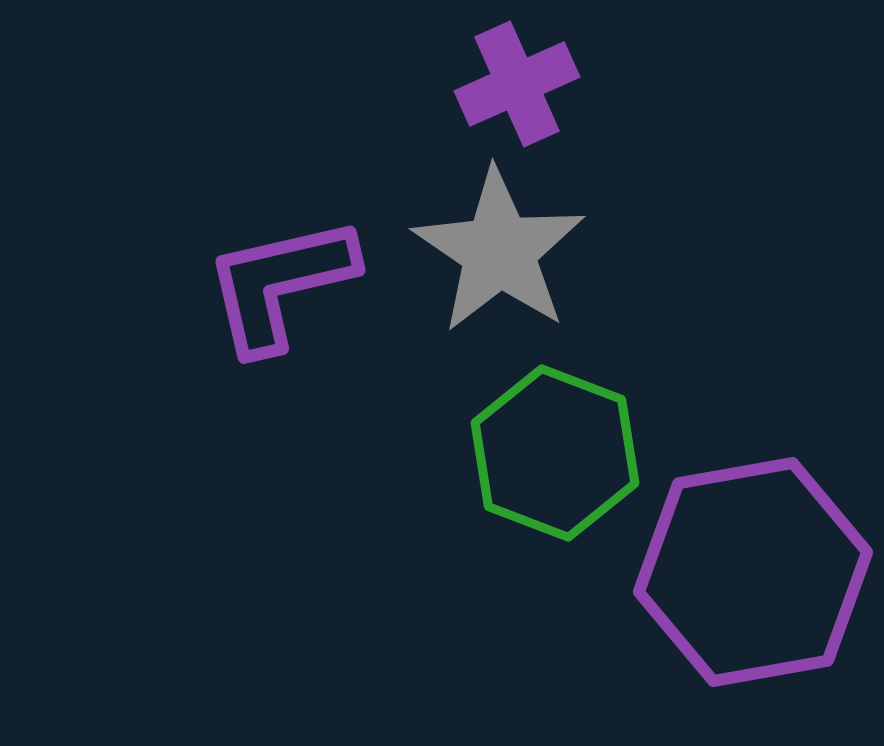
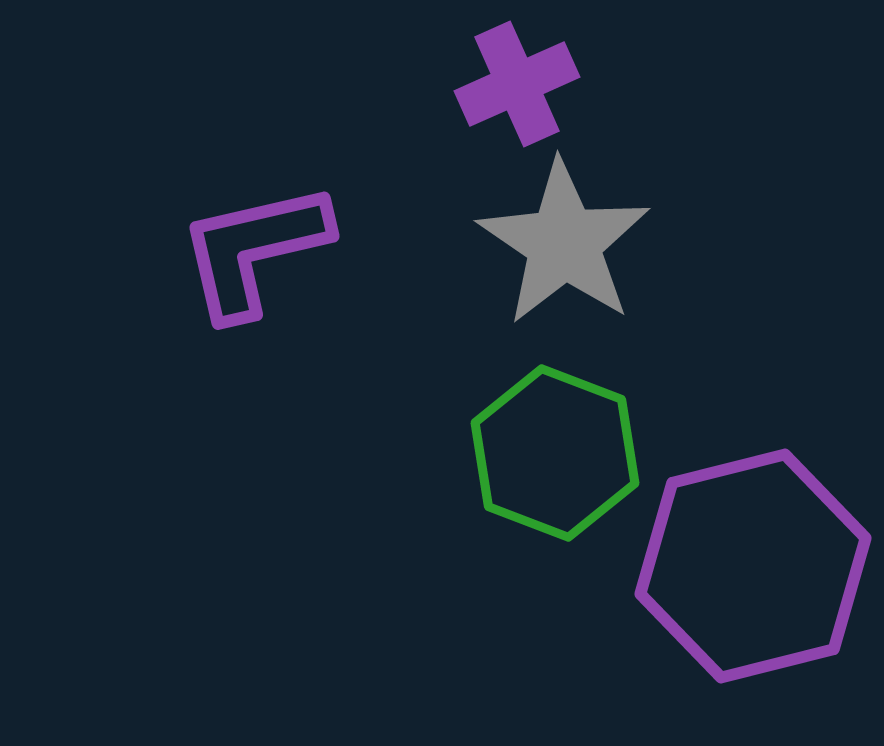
gray star: moved 65 px right, 8 px up
purple L-shape: moved 26 px left, 34 px up
purple hexagon: moved 6 px up; rotated 4 degrees counterclockwise
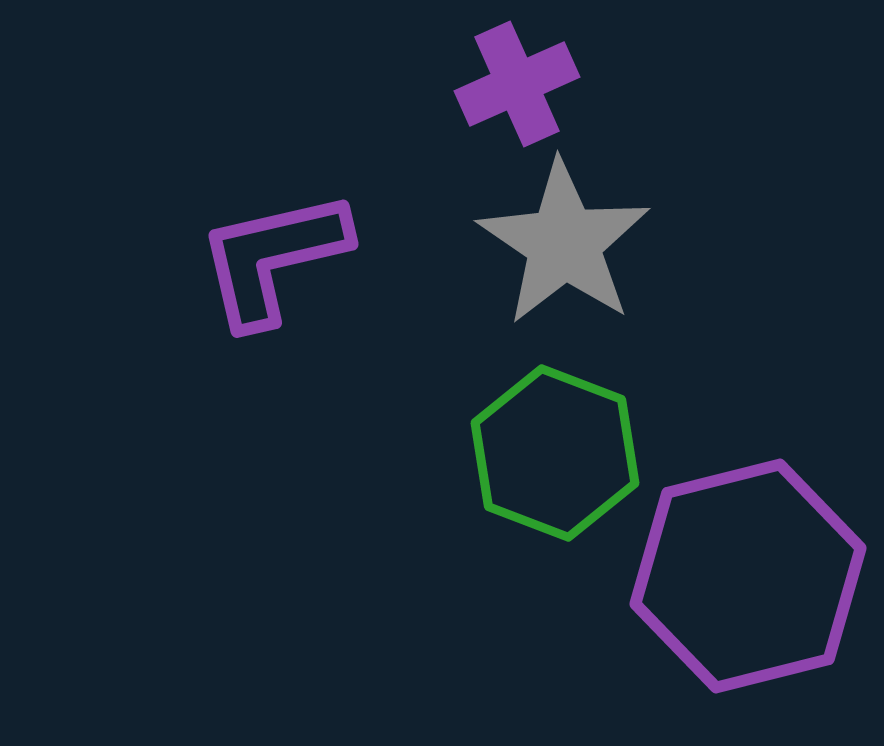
purple L-shape: moved 19 px right, 8 px down
purple hexagon: moved 5 px left, 10 px down
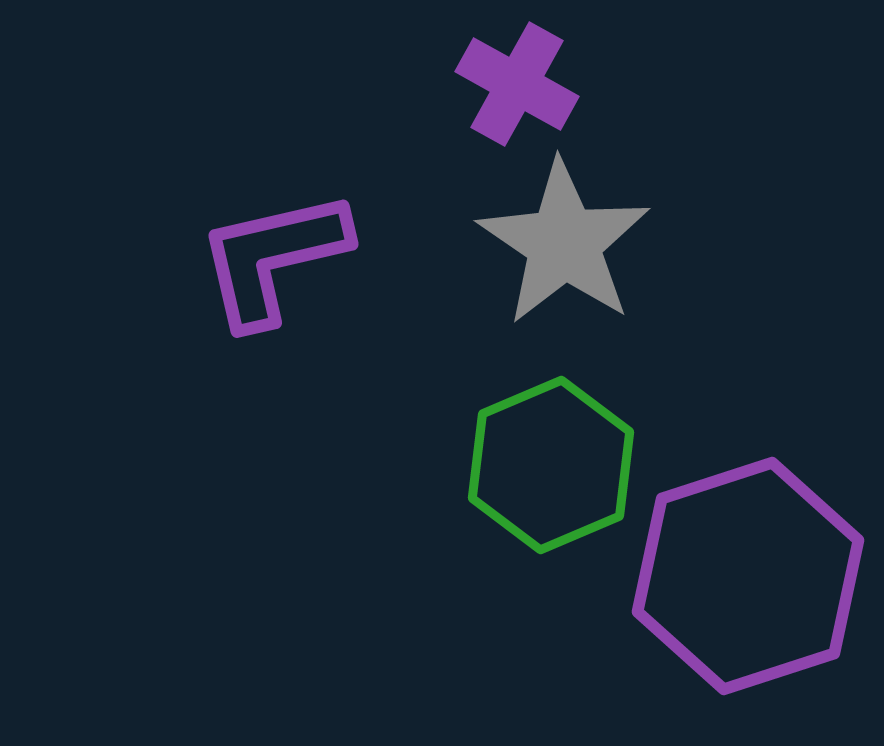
purple cross: rotated 37 degrees counterclockwise
green hexagon: moved 4 px left, 12 px down; rotated 16 degrees clockwise
purple hexagon: rotated 4 degrees counterclockwise
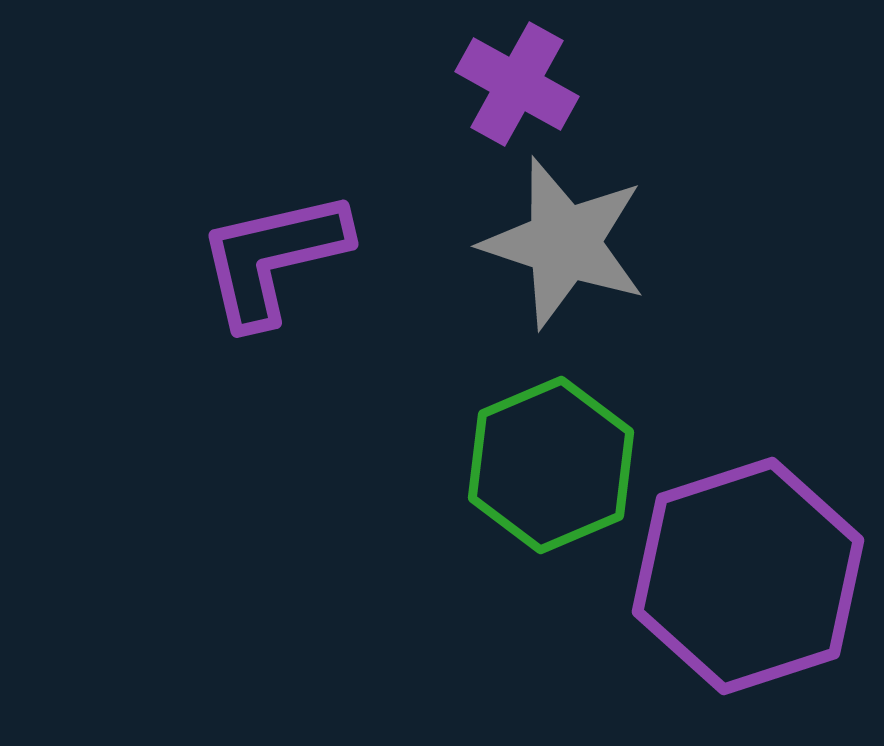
gray star: rotated 16 degrees counterclockwise
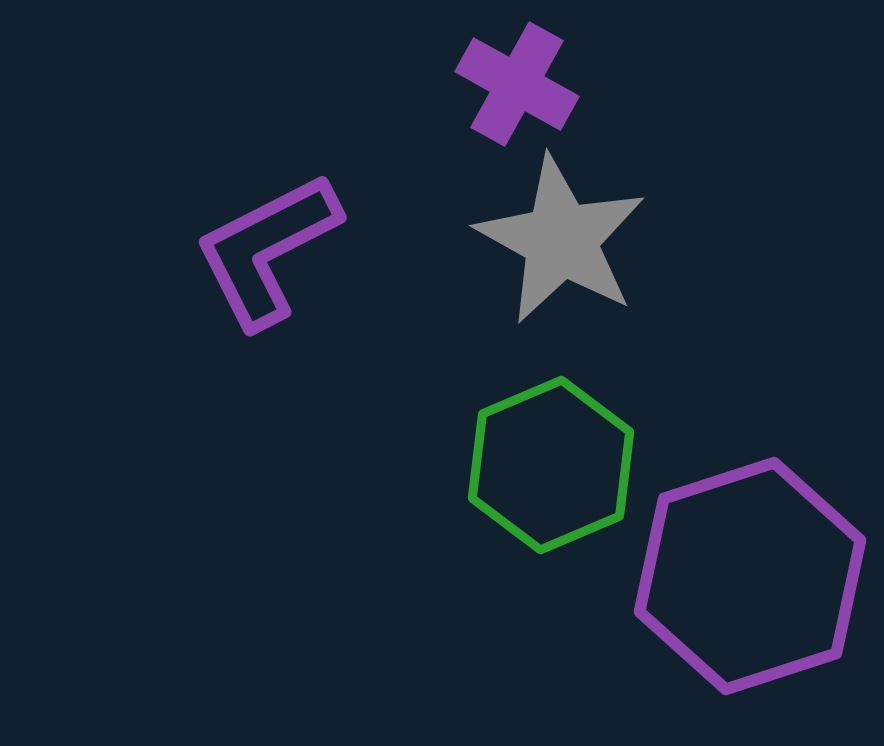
gray star: moved 3 px left, 3 px up; rotated 11 degrees clockwise
purple L-shape: moved 6 px left, 8 px up; rotated 14 degrees counterclockwise
purple hexagon: moved 2 px right
